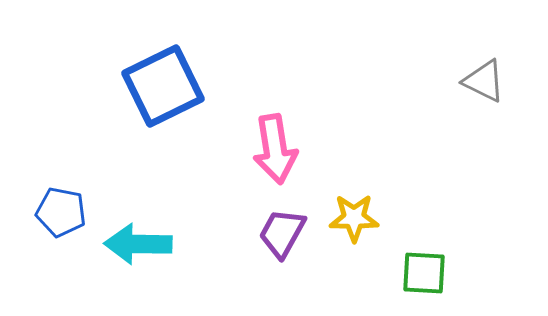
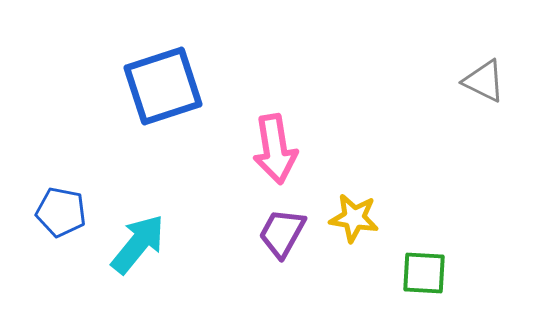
blue square: rotated 8 degrees clockwise
yellow star: rotated 9 degrees clockwise
cyan arrow: rotated 128 degrees clockwise
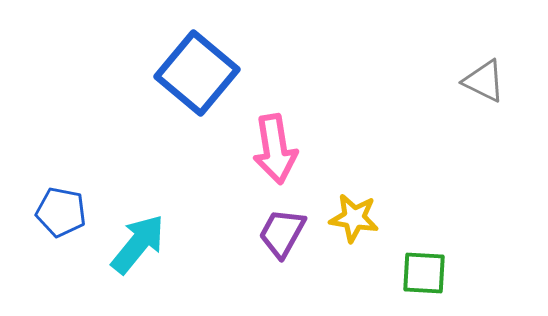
blue square: moved 34 px right, 13 px up; rotated 32 degrees counterclockwise
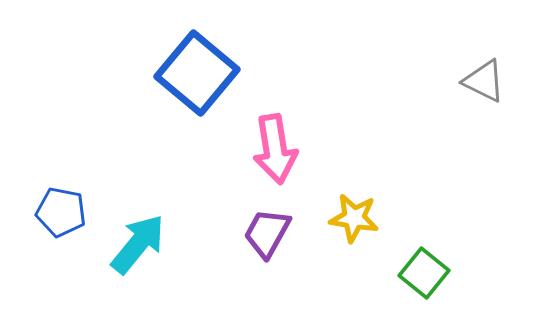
purple trapezoid: moved 15 px left
green square: rotated 36 degrees clockwise
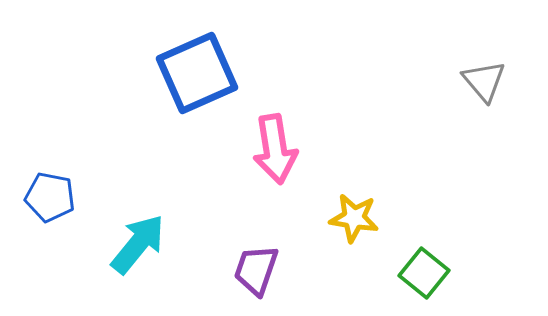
blue square: rotated 26 degrees clockwise
gray triangle: rotated 24 degrees clockwise
blue pentagon: moved 11 px left, 15 px up
purple trapezoid: moved 11 px left, 37 px down; rotated 10 degrees counterclockwise
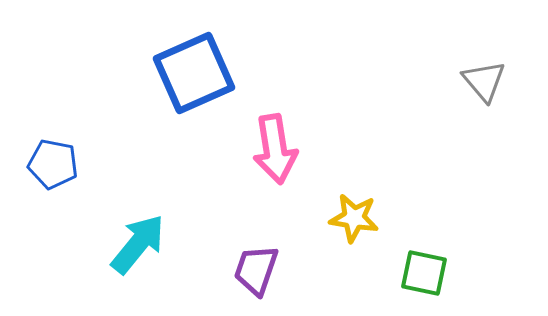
blue square: moved 3 px left
blue pentagon: moved 3 px right, 33 px up
green square: rotated 27 degrees counterclockwise
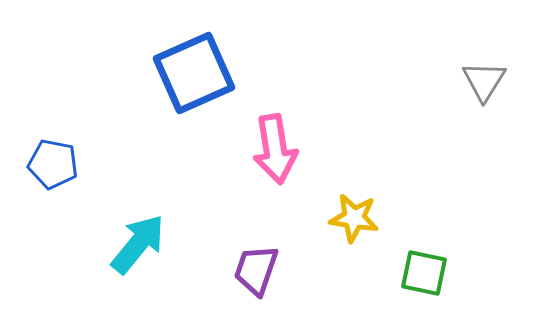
gray triangle: rotated 12 degrees clockwise
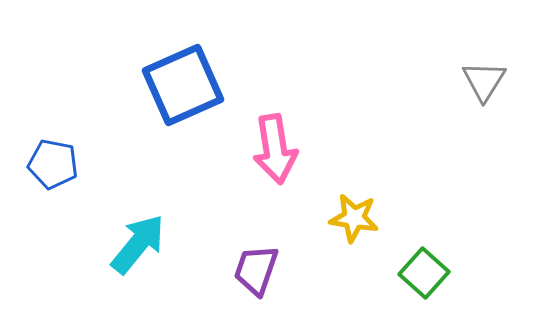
blue square: moved 11 px left, 12 px down
green square: rotated 30 degrees clockwise
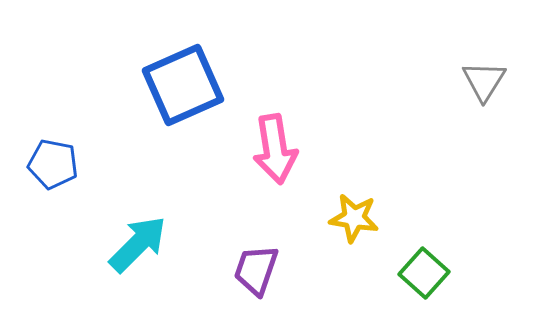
cyan arrow: rotated 6 degrees clockwise
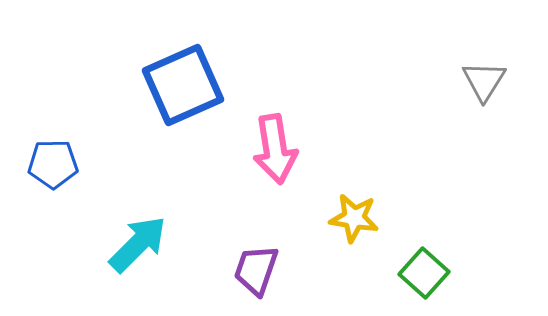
blue pentagon: rotated 12 degrees counterclockwise
